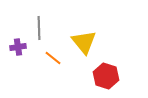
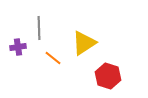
yellow triangle: moved 1 px down; rotated 36 degrees clockwise
red hexagon: moved 2 px right
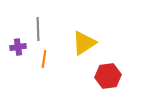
gray line: moved 1 px left, 1 px down
orange line: moved 9 px left, 1 px down; rotated 60 degrees clockwise
red hexagon: rotated 25 degrees counterclockwise
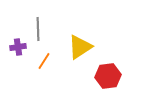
yellow triangle: moved 4 px left, 4 px down
orange line: moved 2 px down; rotated 24 degrees clockwise
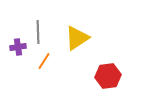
gray line: moved 3 px down
yellow triangle: moved 3 px left, 9 px up
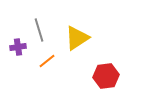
gray line: moved 1 px right, 2 px up; rotated 15 degrees counterclockwise
orange line: moved 3 px right; rotated 18 degrees clockwise
red hexagon: moved 2 px left
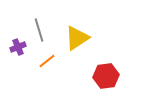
purple cross: rotated 14 degrees counterclockwise
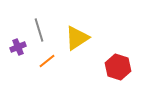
red hexagon: moved 12 px right, 9 px up; rotated 25 degrees clockwise
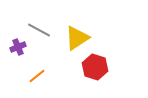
gray line: rotated 45 degrees counterclockwise
orange line: moved 10 px left, 15 px down
red hexagon: moved 23 px left
